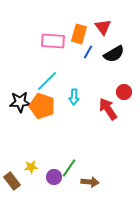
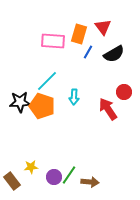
green line: moved 7 px down
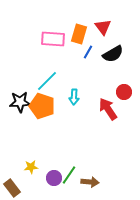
pink rectangle: moved 2 px up
black semicircle: moved 1 px left
purple circle: moved 1 px down
brown rectangle: moved 7 px down
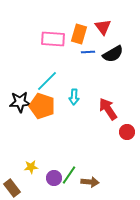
blue line: rotated 56 degrees clockwise
red circle: moved 3 px right, 40 px down
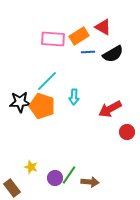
red triangle: rotated 24 degrees counterclockwise
orange rectangle: moved 2 px down; rotated 42 degrees clockwise
red arrow: moved 2 px right; rotated 85 degrees counterclockwise
yellow star: rotated 24 degrees clockwise
purple circle: moved 1 px right
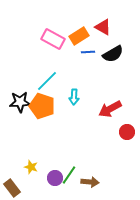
pink rectangle: rotated 25 degrees clockwise
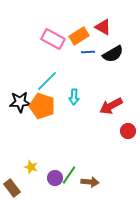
red arrow: moved 1 px right, 3 px up
red circle: moved 1 px right, 1 px up
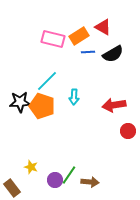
pink rectangle: rotated 15 degrees counterclockwise
red arrow: moved 3 px right, 1 px up; rotated 20 degrees clockwise
purple circle: moved 2 px down
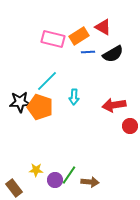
orange pentagon: moved 2 px left, 1 px down
red circle: moved 2 px right, 5 px up
yellow star: moved 5 px right, 3 px down; rotated 16 degrees counterclockwise
brown rectangle: moved 2 px right
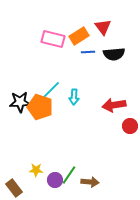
red triangle: rotated 24 degrees clockwise
black semicircle: moved 1 px right; rotated 25 degrees clockwise
cyan line: moved 3 px right, 10 px down
